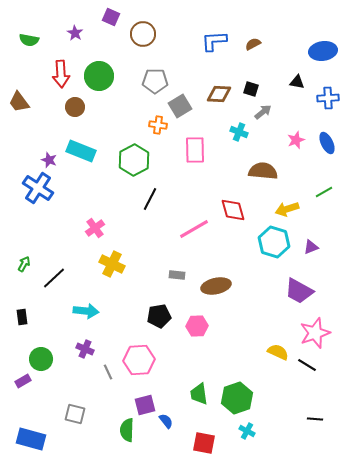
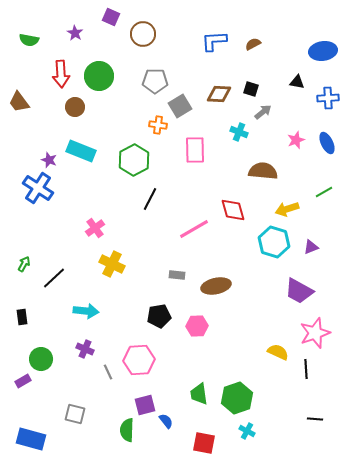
black line at (307, 365): moved 1 px left, 4 px down; rotated 54 degrees clockwise
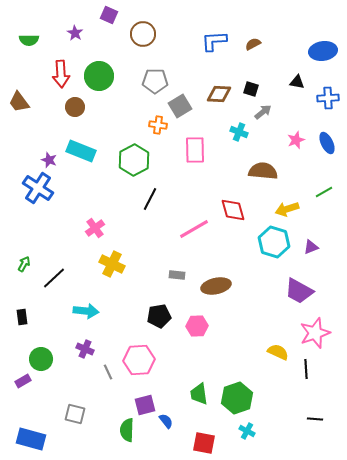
purple square at (111, 17): moved 2 px left, 2 px up
green semicircle at (29, 40): rotated 12 degrees counterclockwise
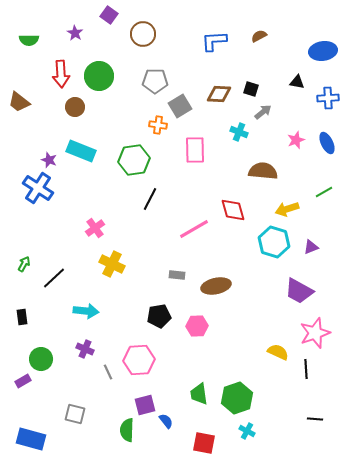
purple square at (109, 15): rotated 12 degrees clockwise
brown semicircle at (253, 44): moved 6 px right, 8 px up
brown trapezoid at (19, 102): rotated 15 degrees counterclockwise
green hexagon at (134, 160): rotated 20 degrees clockwise
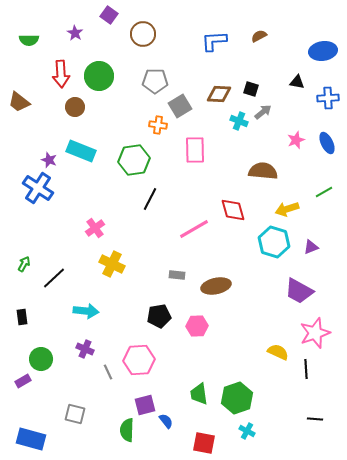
cyan cross at (239, 132): moved 11 px up
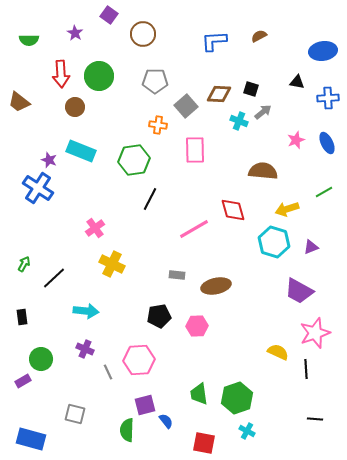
gray square at (180, 106): moved 6 px right; rotated 10 degrees counterclockwise
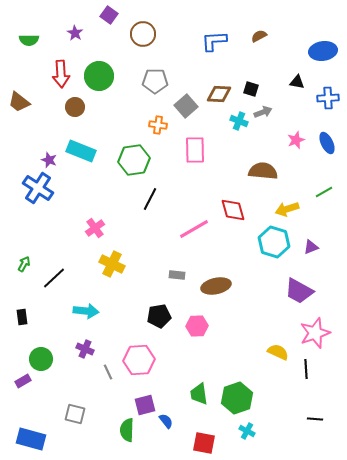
gray arrow at (263, 112): rotated 18 degrees clockwise
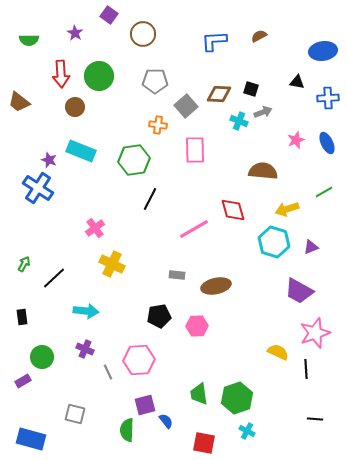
green circle at (41, 359): moved 1 px right, 2 px up
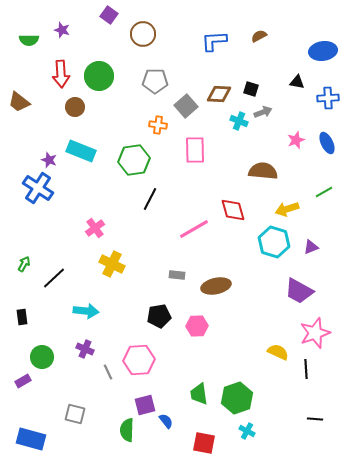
purple star at (75, 33): moved 13 px left, 3 px up; rotated 14 degrees counterclockwise
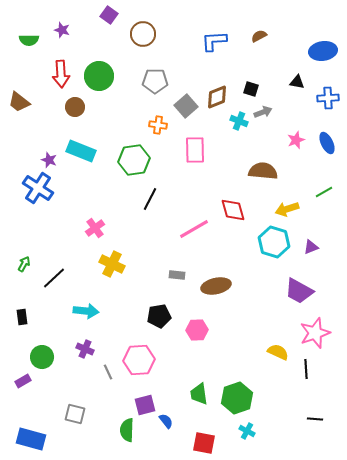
brown diamond at (219, 94): moved 2 px left, 3 px down; rotated 25 degrees counterclockwise
pink hexagon at (197, 326): moved 4 px down
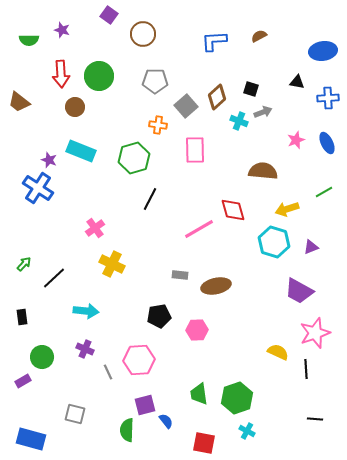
brown diamond at (217, 97): rotated 20 degrees counterclockwise
green hexagon at (134, 160): moved 2 px up; rotated 8 degrees counterclockwise
pink line at (194, 229): moved 5 px right
green arrow at (24, 264): rotated 14 degrees clockwise
gray rectangle at (177, 275): moved 3 px right
